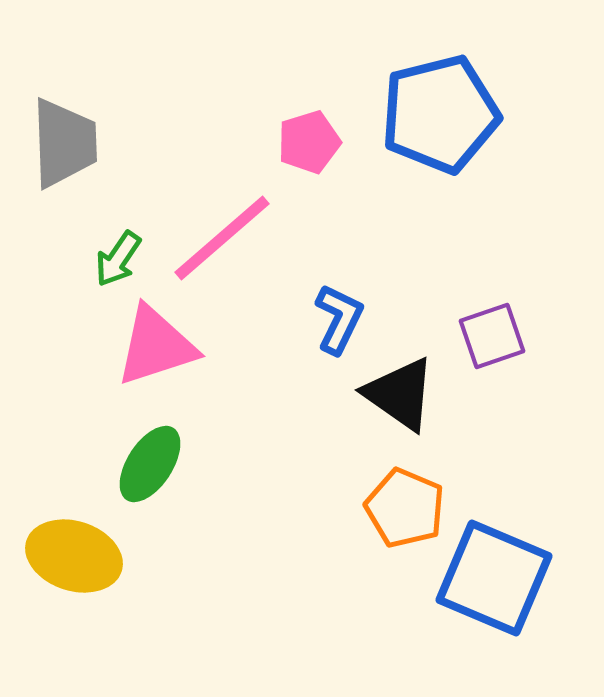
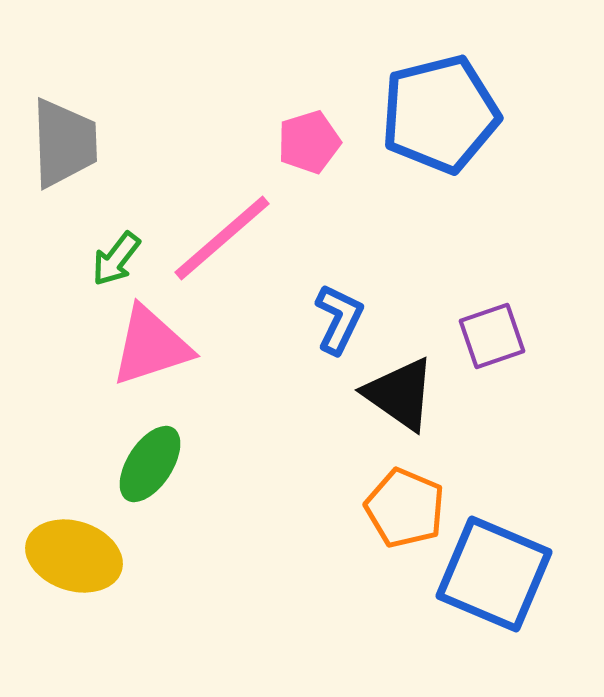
green arrow: moved 2 px left; rotated 4 degrees clockwise
pink triangle: moved 5 px left
blue square: moved 4 px up
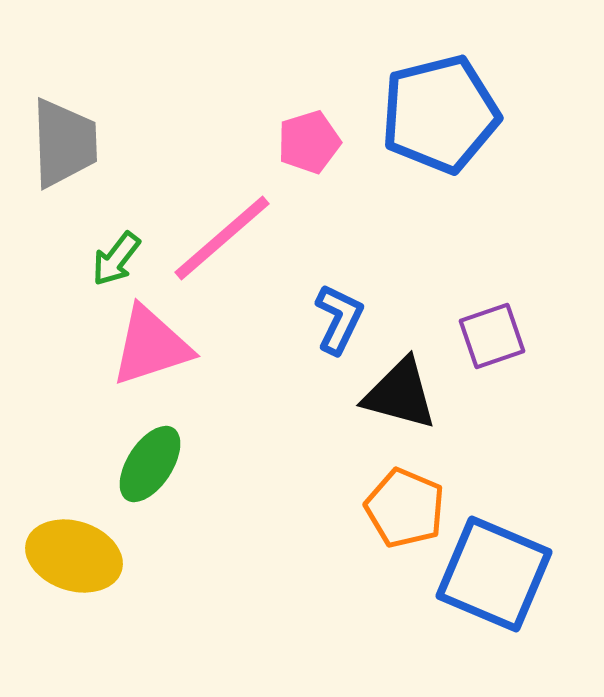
black triangle: rotated 20 degrees counterclockwise
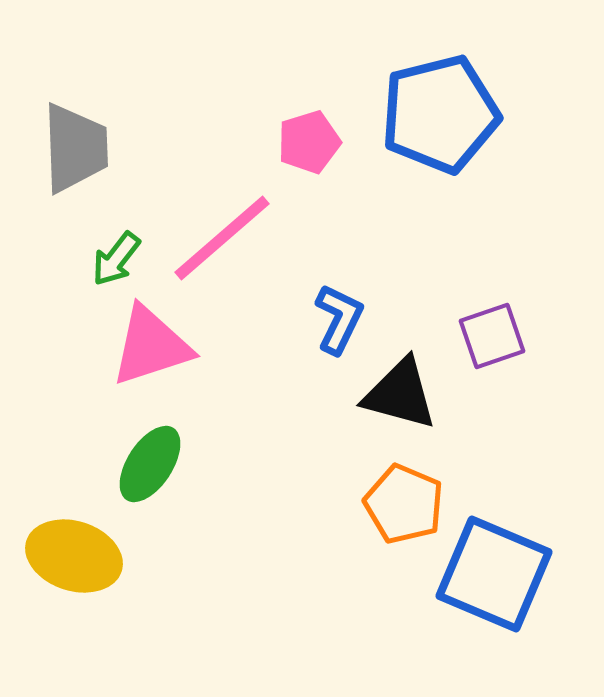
gray trapezoid: moved 11 px right, 5 px down
orange pentagon: moved 1 px left, 4 px up
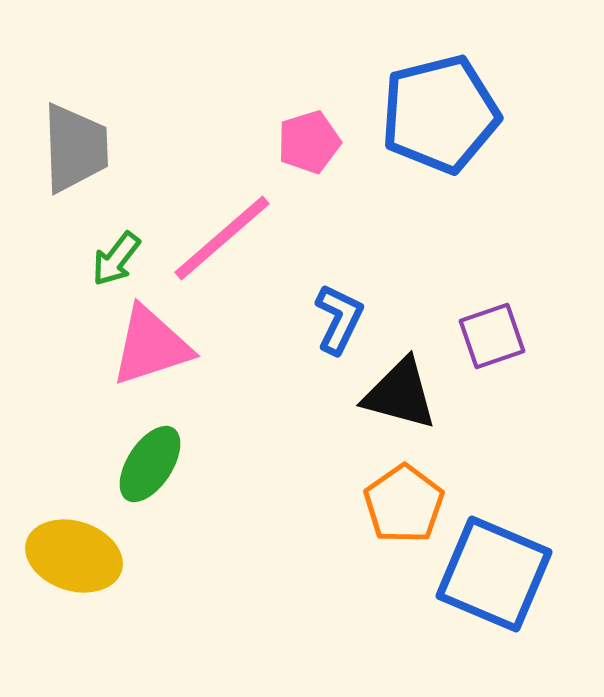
orange pentagon: rotated 14 degrees clockwise
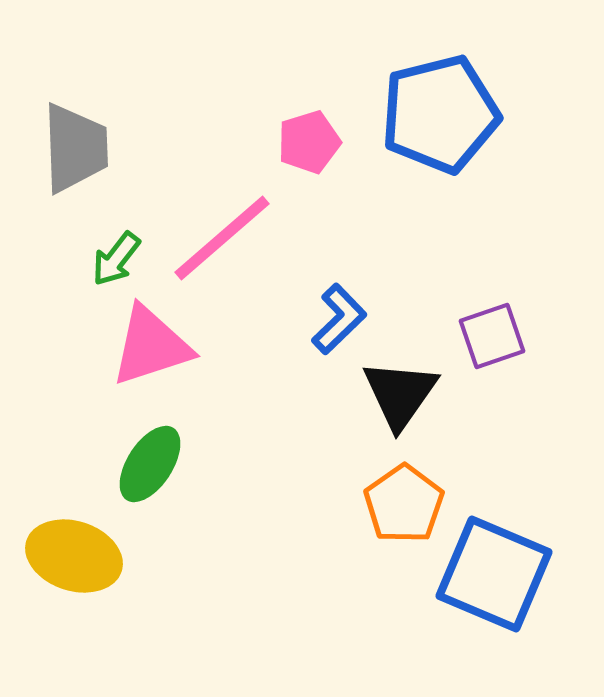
blue L-shape: rotated 20 degrees clockwise
black triangle: rotated 50 degrees clockwise
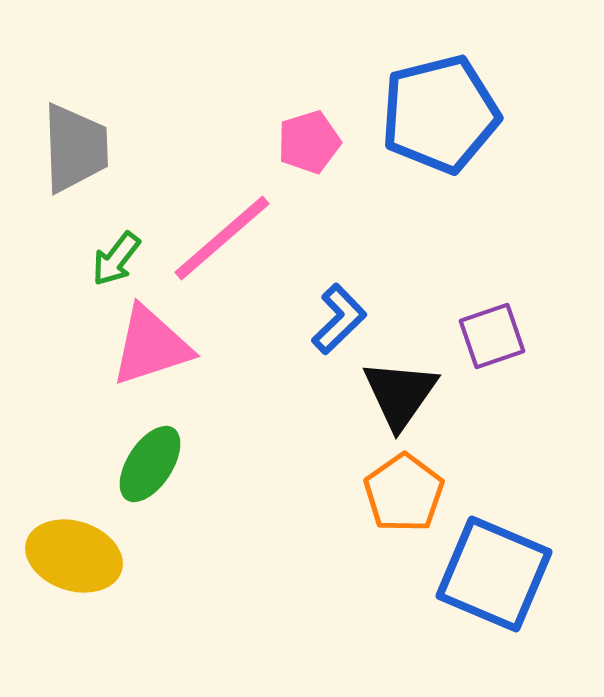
orange pentagon: moved 11 px up
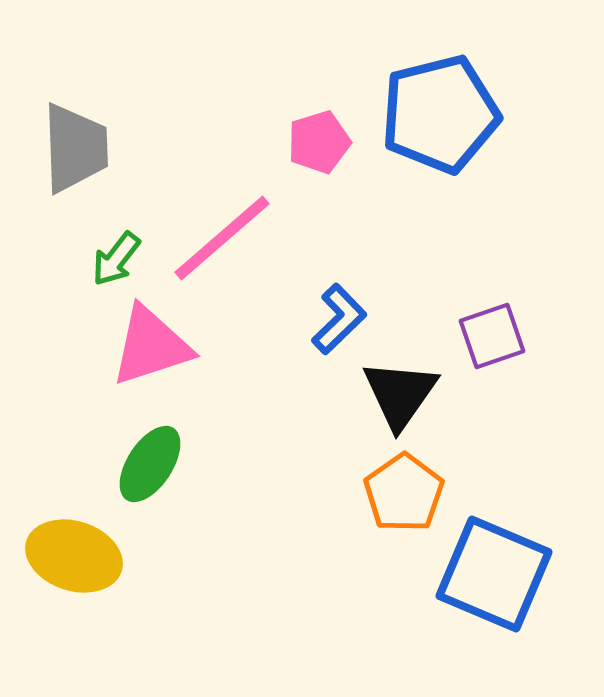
pink pentagon: moved 10 px right
